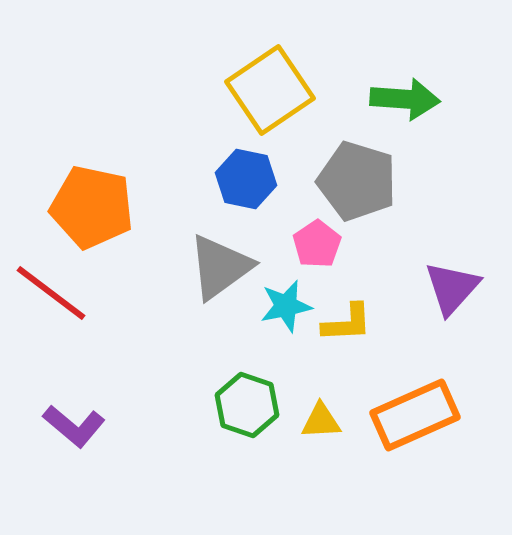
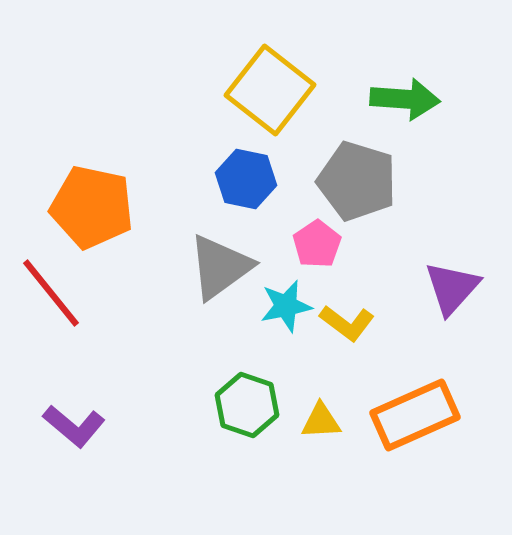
yellow square: rotated 18 degrees counterclockwise
red line: rotated 14 degrees clockwise
yellow L-shape: rotated 40 degrees clockwise
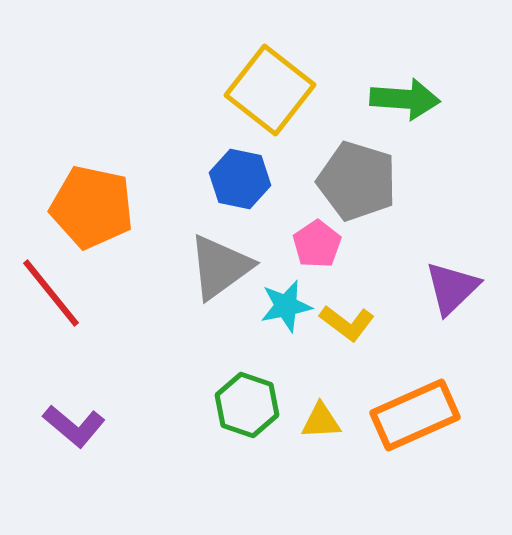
blue hexagon: moved 6 px left
purple triangle: rotated 4 degrees clockwise
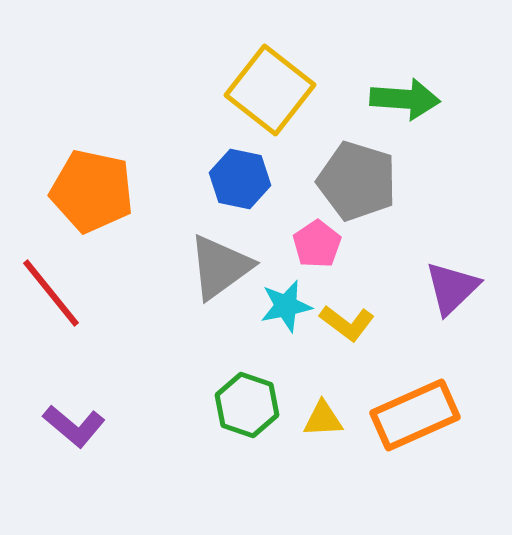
orange pentagon: moved 16 px up
yellow triangle: moved 2 px right, 2 px up
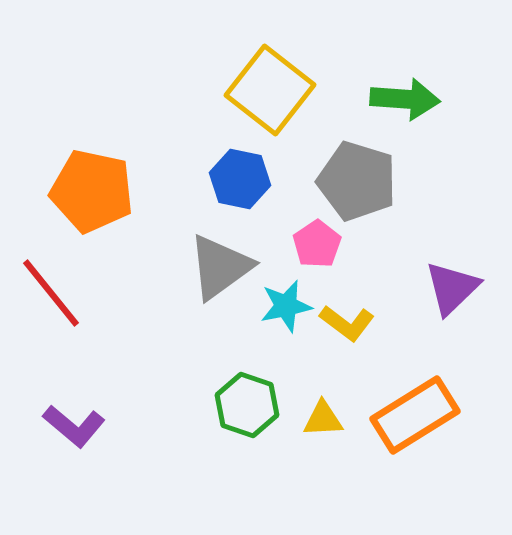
orange rectangle: rotated 8 degrees counterclockwise
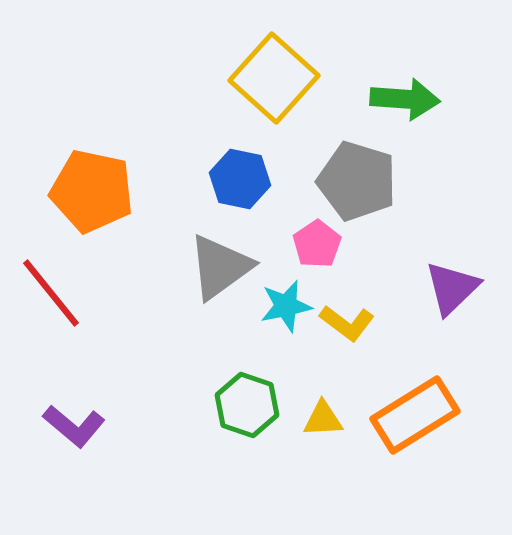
yellow square: moved 4 px right, 12 px up; rotated 4 degrees clockwise
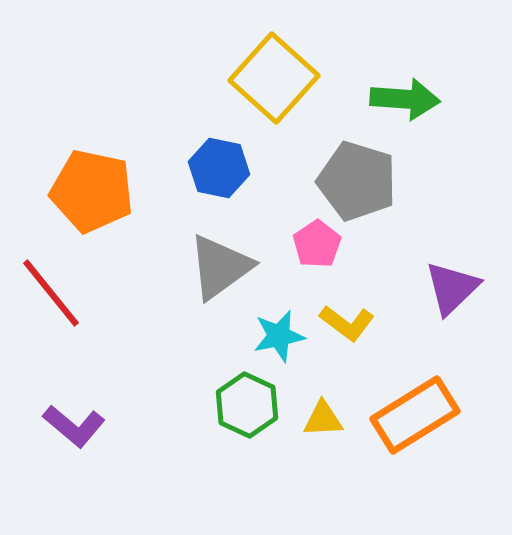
blue hexagon: moved 21 px left, 11 px up
cyan star: moved 7 px left, 30 px down
green hexagon: rotated 6 degrees clockwise
